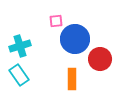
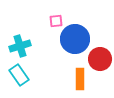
orange rectangle: moved 8 px right
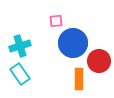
blue circle: moved 2 px left, 4 px down
red circle: moved 1 px left, 2 px down
cyan rectangle: moved 1 px right, 1 px up
orange rectangle: moved 1 px left
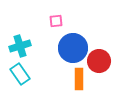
blue circle: moved 5 px down
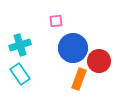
cyan cross: moved 1 px up
orange rectangle: rotated 20 degrees clockwise
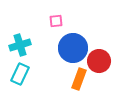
cyan rectangle: rotated 60 degrees clockwise
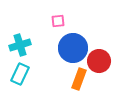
pink square: moved 2 px right
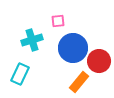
cyan cross: moved 12 px right, 5 px up
orange rectangle: moved 3 px down; rotated 20 degrees clockwise
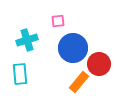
cyan cross: moved 5 px left
red circle: moved 3 px down
cyan rectangle: rotated 30 degrees counterclockwise
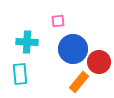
cyan cross: moved 2 px down; rotated 20 degrees clockwise
blue circle: moved 1 px down
red circle: moved 2 px up
